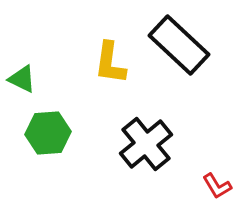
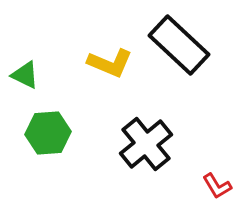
yellow L-shape: rotated 75 degrees counterclockwise
green triangle: moved 3 px right, 4 px up
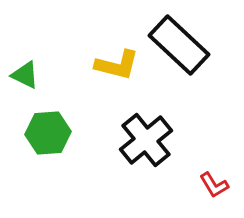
yellow L-shape: moved 7 px right, 2 px down; rotated 9 degrees counterclockwise
black cross: moved 4 px up
red L-shape: moved 3 px left, 1 px up
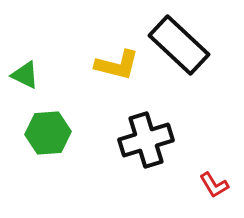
black cross: rotated 22 degrees clockwise
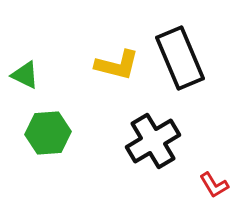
black rectangle: moved 1 px right, 13 px down; rotated 24 degrees clockwise
black cross: moved 7 px right, 1 px down; rotated 14 degrees counterclockwise
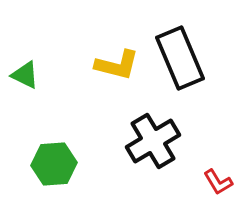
green hexagon: moved 6 px right, 31 px down
red L-shape: moved 4 px right, 3 px up
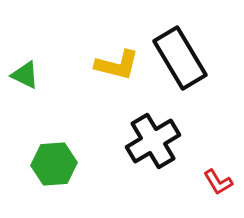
black rectangle: rotated 8 degrees counterclockwise
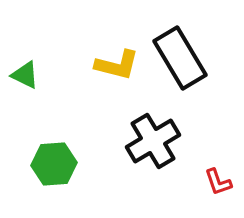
red L-shape: rotated 12 degrees clockwise
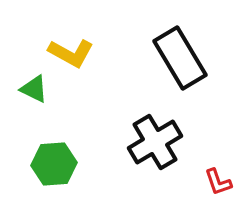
yellow L-shape: moved 46 px left, 12 px up; rotated 15 degrees clockwise
green triangle: moved 9 px right, 14 px down
black cross: moved 2 px right, 1 px down
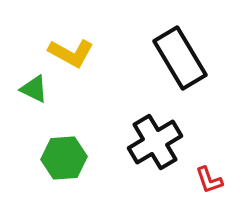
green hexagon: moved 10 px right, 6 px up
red L-shape: moved 9 px left, 2 px up
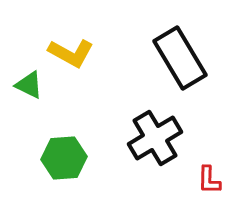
green triangle: moved 5 px left, 4 px up
black cross: moved 4 px up
red L-shape: rotated 20 degrees clockwise
